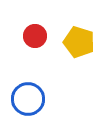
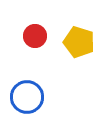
blue circle: moved 1 px left, 2 px up
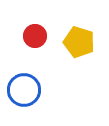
blue circle: moved 3 px left, 7 px up
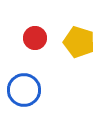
red circle: moved 2 px down
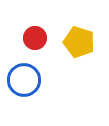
blue circle: moved 10 px up
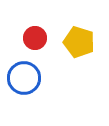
blue circle: moved 2 px up
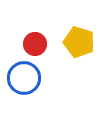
red circle: moved 6 px down
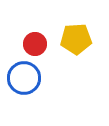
yellow pentagon: moved 3 px left, 3 px up; rotated 20 degrees counterclockwise
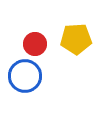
blue circle: moved 1 px right, 2 px up
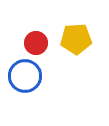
red circle: moved 1 px right, 1 px up
